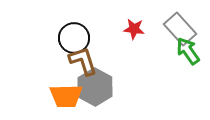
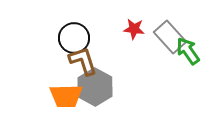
gray rectangle: moved 10 px left, 8 px down
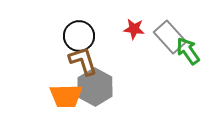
black circle: moved 5 px right, 2 px up
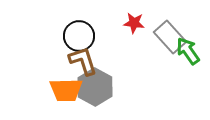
red star: moved 6 px up
orange trapezoid: moved 6 px up
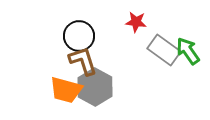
red star: moved 2 px right, 1 px up
gray rectangle: moved 6 px left, 13 px down; rotated 12 degrees counterclockwise
orange trapezoid: rotated 16 degrees clockwise
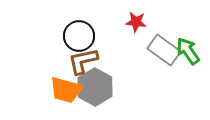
brown L-shape: rotated 84 degrees counterclockwise
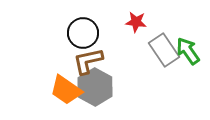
black circle: moved 4 px right, 3 px up
gray rectangle: rotated 20 degrees clockwise
brown L-shape: moved 5 px right
orange trapezoid: rotated 20 degrees clockwise
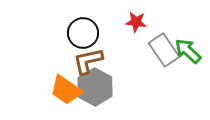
green arrow: rotated 12 degrees counterclockwise
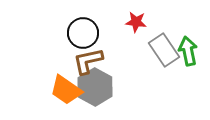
green arrow: rotated 36 degrees clockwise
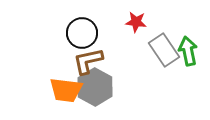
black circle: moved 1 px left
orange trapezoid: rotated 28 degrees counterclockwise
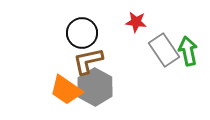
orange trapezoid: rotated 28 degrees clockwise
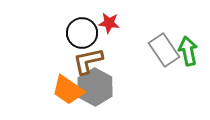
red star: moved 27 px left, 1 px down
orange trapezoid: moved 2 px right
